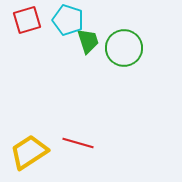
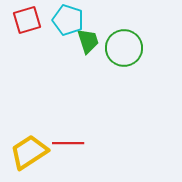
red line: moved 10 px left; rotated 16 degrees counterclockwise
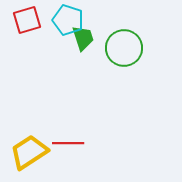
green trapezoid: moved 5 px left, 3 px up
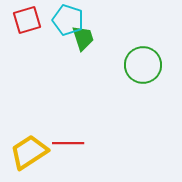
green circle: moved 19 px right, 17 px down
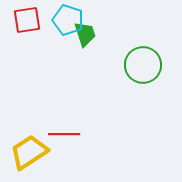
red square: rotated 8 degrees clockwise
green trapezoid: moved 2 px right, 4 px up
red line: moved 4 px left, 9 px up
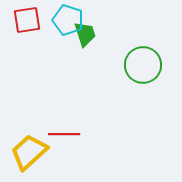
yellow trapezoid: rotated 9 degrees counterclockwise
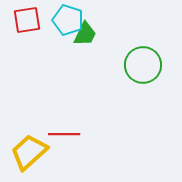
green trapezoid: rotated 44 degrees clockwise
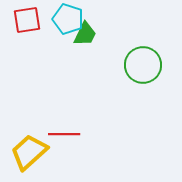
cyan pentagon: moved 1 px up
